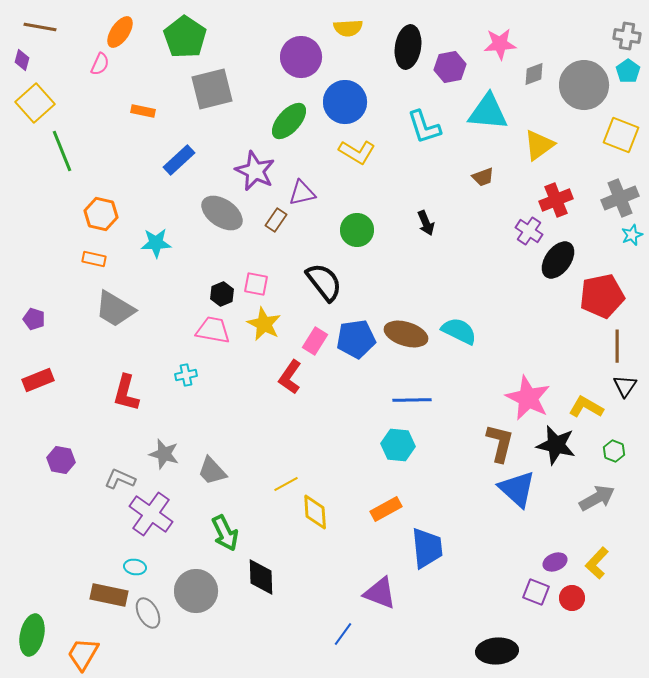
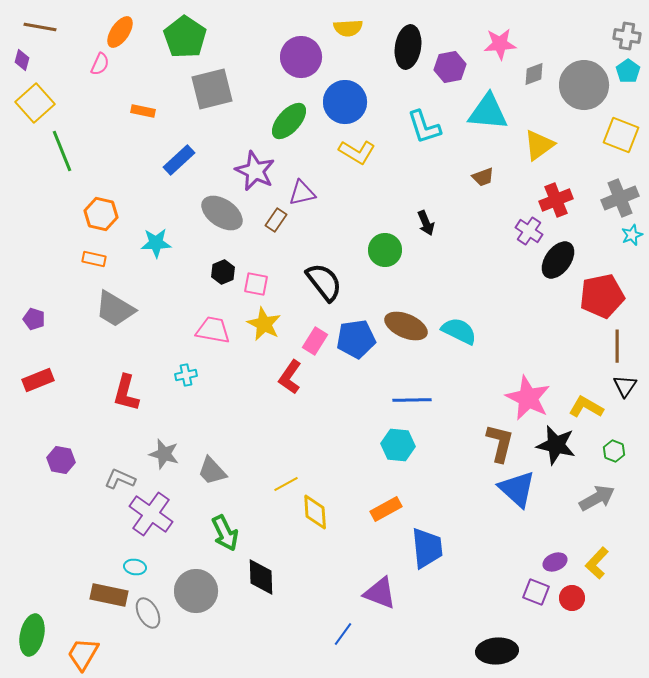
green circle at (357, 230): moved 28 px right, 20 px down
black hexagon at (222, 294): moved 1 px right, 22 px up
brown ellipse at (406, 334): moved 8 px up; rotated 6 degrees clockwise
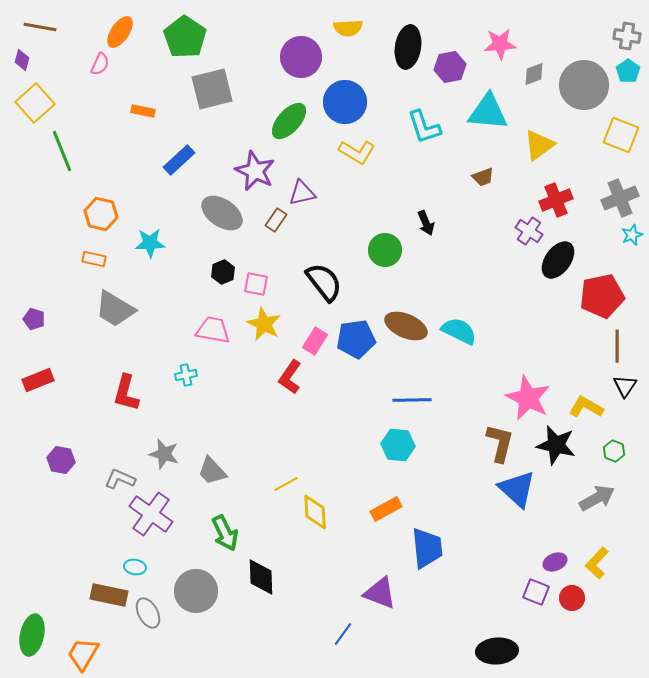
cyan star at (156, 243): moved 6 px left
